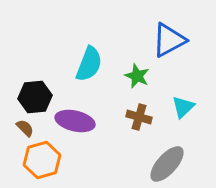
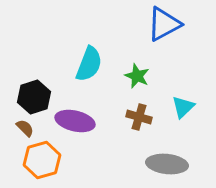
blue triangle: moved 5 px left, 16 px up
black hexagon: moved 1 px left; rotated 12 degrees counterclockwise
gray ellipse: rotated 54 degrees clockwise
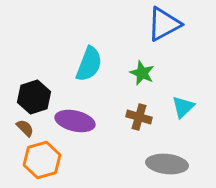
green star: moved 5 px right, 3 px up
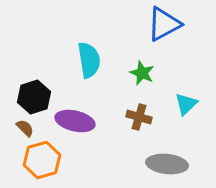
cyan semicircle: moved 4 px up; rotated 30 degrees counterclockwise
cyan triangle: moved 3 px right, 3 px up
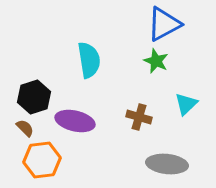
green star: moved 14 px right, 12 px up
orange hexagon: rotated 9 degrees clockwise
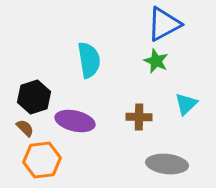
brown cross: rotated 15 degrees counterclockwise
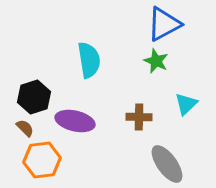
gray ellipse: rotated 48 degrees clockwise
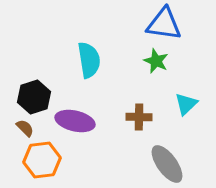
blue triangle: rotated 36 degrees clockwise
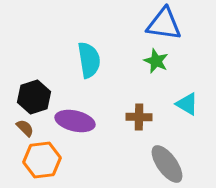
cyan triangle: moved 1 px right; rotated 45 degrees counterclockwise
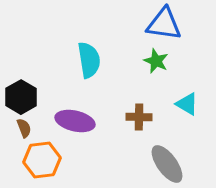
black hexagon: moved 13 px left; rotated 12 degrees counterclockwise
brown semicircle: moved 1 px left; rotated 24 degrees clockwise
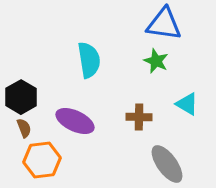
purple ellipse: rotated 12 degrees clockwise
